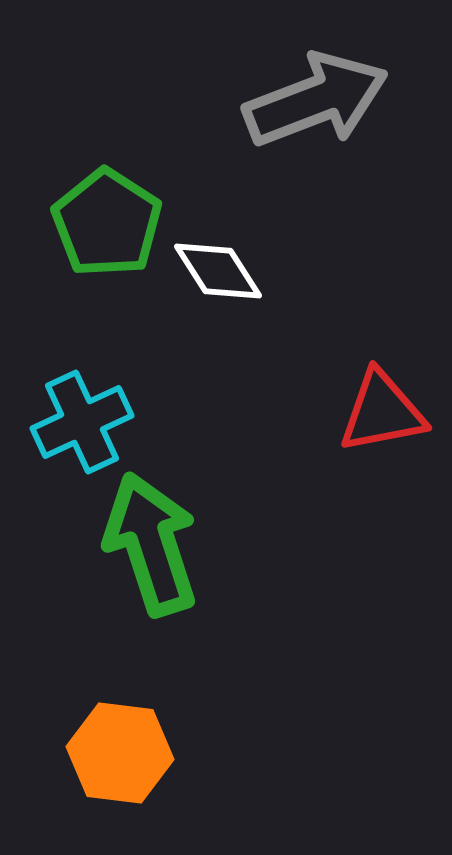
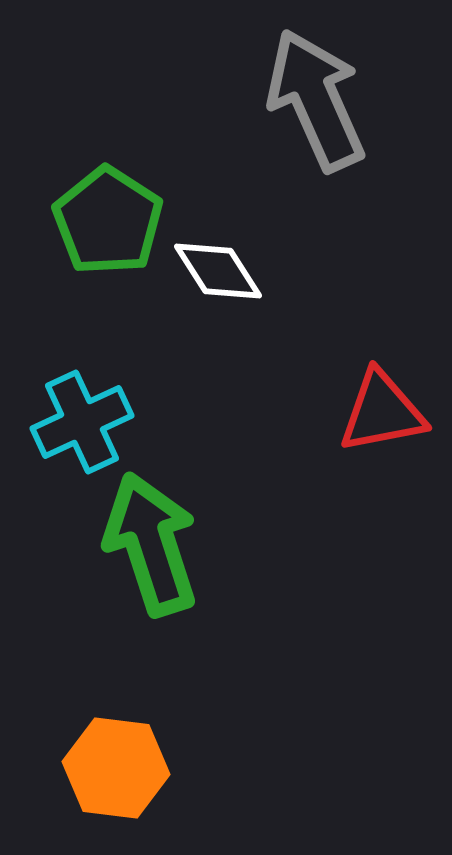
gray arrow: rotated 93 degrees counterclockwise
green pentagon: moved 1 px right, 2 px up
orange hexagon: moved 4 px left, 15 px down
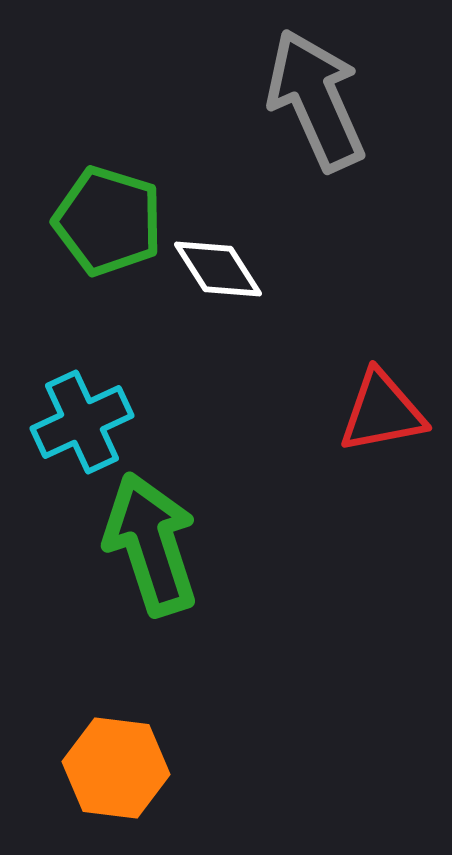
green pentagon: rotated 16 degrees counterclockwise
white diamond: moved 2 px up
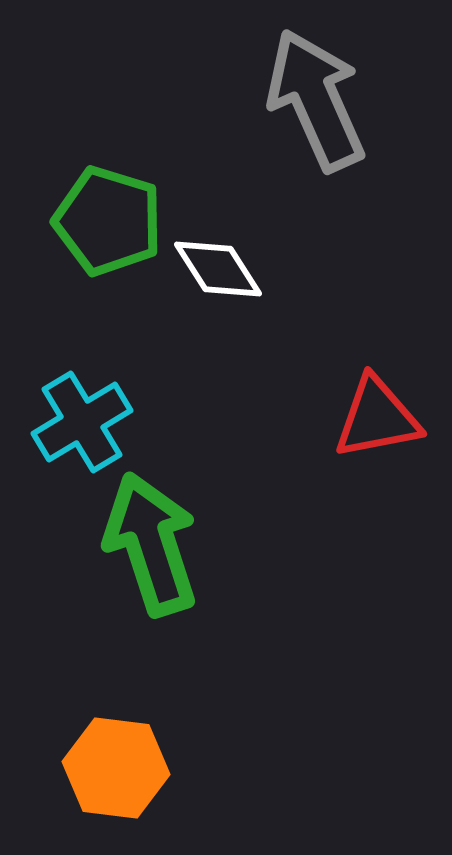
red triangle: moved 5 px left, 6 px down
cyan cross: rotated 6 degrees counterclockwise
